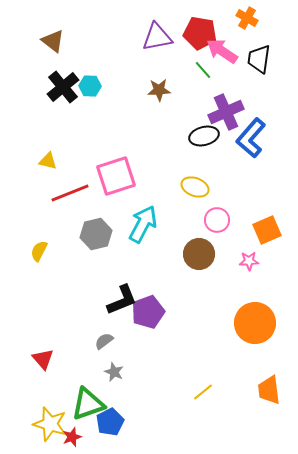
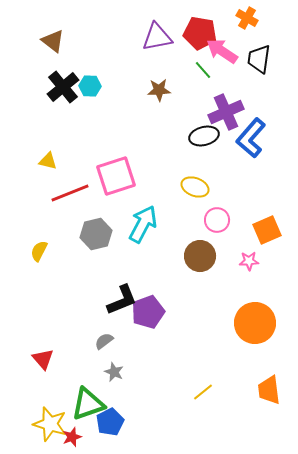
brown circle: moved 1 px right, 2 px down
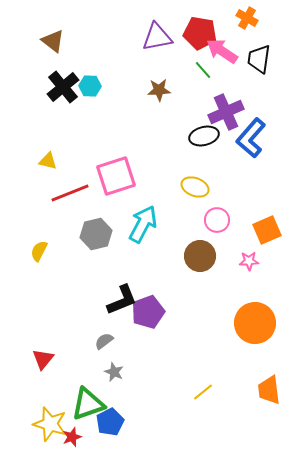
red triangle: rotated 20 degrees clockwise
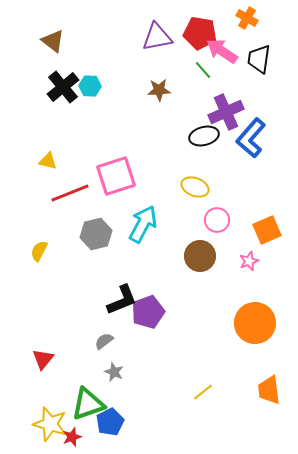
pink star: rotated 18 degrees counterclockwise
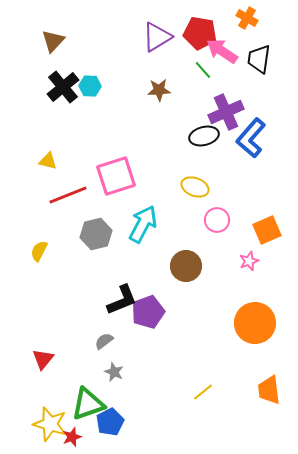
purple triangle: rotated 20 degrees counterclockwise
brown triangle: rotated 35 degrees clockwise
red line: moved 2 px left, 2 px down
brown circle: moved 14 px left, 10 px down
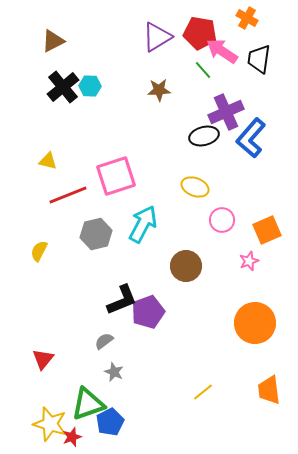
brown triangle: rotated 20 degrees clockwise
pink circle: moved 5 px right
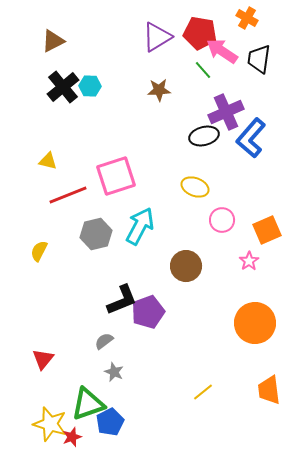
cyan arrow: moved 3 px left, 2 px down
pink star: rotated 12 degrees counterclockwise
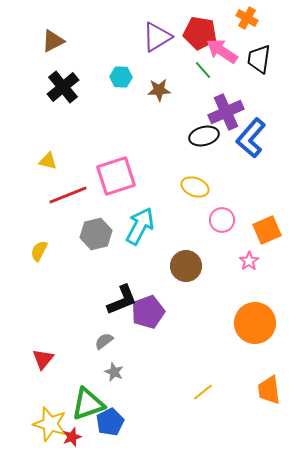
cyan hexagon: moved 31 px right, 9 px up
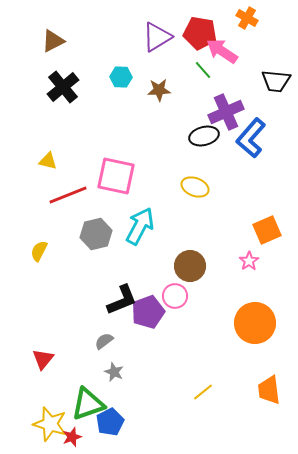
black trapezoid: moved 17 px right, 22 px down; rotated 92 degrees counterclockwise
pink square: rotated 30 degrees clockwise
pink circle: moved 47 px left, 76 px down
brown circle: moved 4 px right
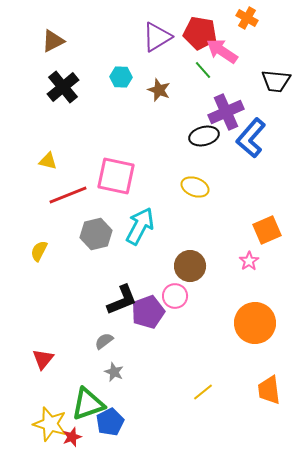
brown star: rotated 25 degrees clockwise
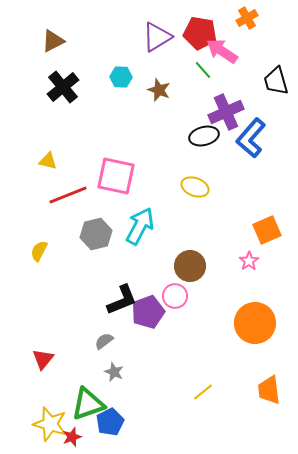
orange cross: rotated 30 degrees clockwise
black trapezoid: rotated 68 degrees clockwise
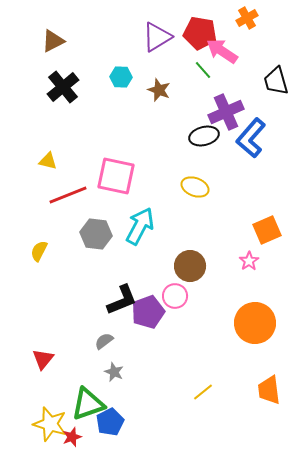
gray hexagon: rotated 20 degrees clockwise
